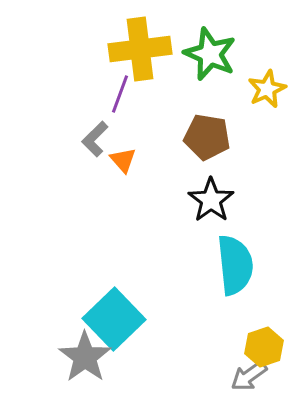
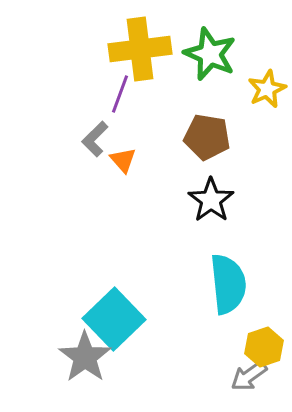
cyan semicircle: moved 7 px left, 19 px down
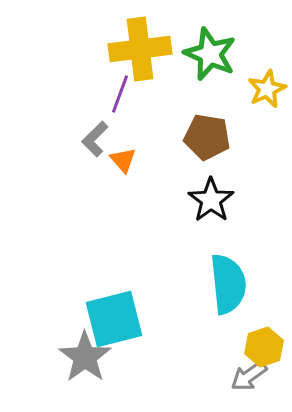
cyan square: rotated 30 degrees clockwise
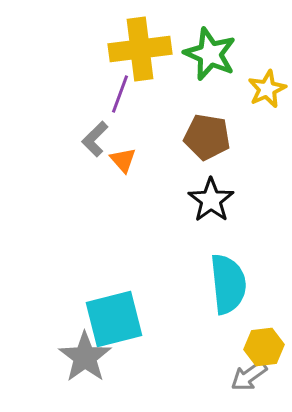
yellow hexagon: rotated 12 degrees clockwise
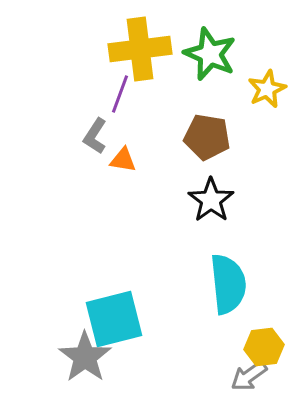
gray L-shape: moved 3 px up; rotated 12 degrees counterclockwise
orange triangle: rotated 40 degrees counterclockwise
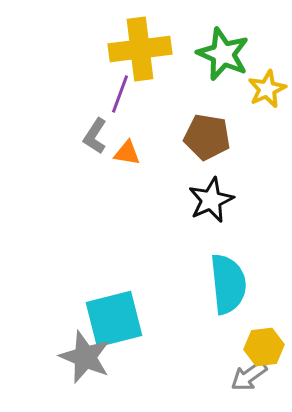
green star: moved 13 px right
orange triangle: moved 4 px right, 7 px up
black star: rotated 12 degrees clockwise
gray star: rotated 14 degrees counterclockwise
